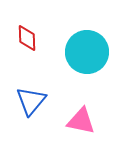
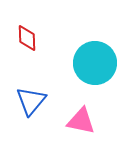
cyan circle: moved 8 px right, 11 px down
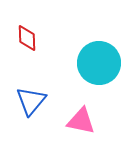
cyan circle: moved 4 px right
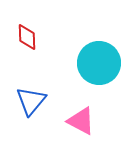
red diamond: moved 1 px up
pink triangle: rotated 16 degrees clockwise
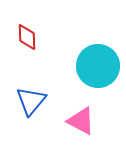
cyan circle: moved 1 px left, 3 px down
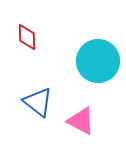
cyan circle: moved 5 px up
blue triangle: moved 7 px right, 1 px down; rotated 32 degrees counterclockwise
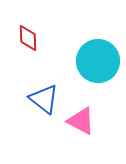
red diamond: moved 1 px right, 1 px down
blue triangle: moved 6 px right, 3 px up
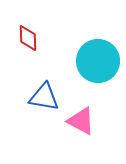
blue triangle: moved 2 px up; rotated 28 degrees counterclockwise
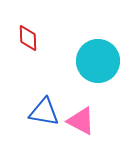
blue triangle: moved 15 px down
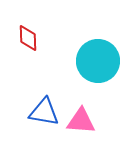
pink triangle: rotated 24 degrees counterclockwise
